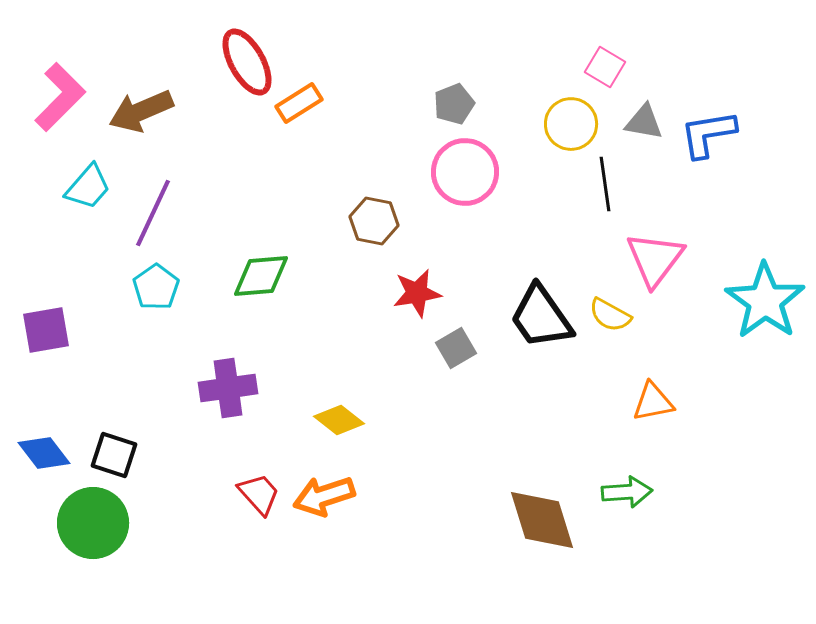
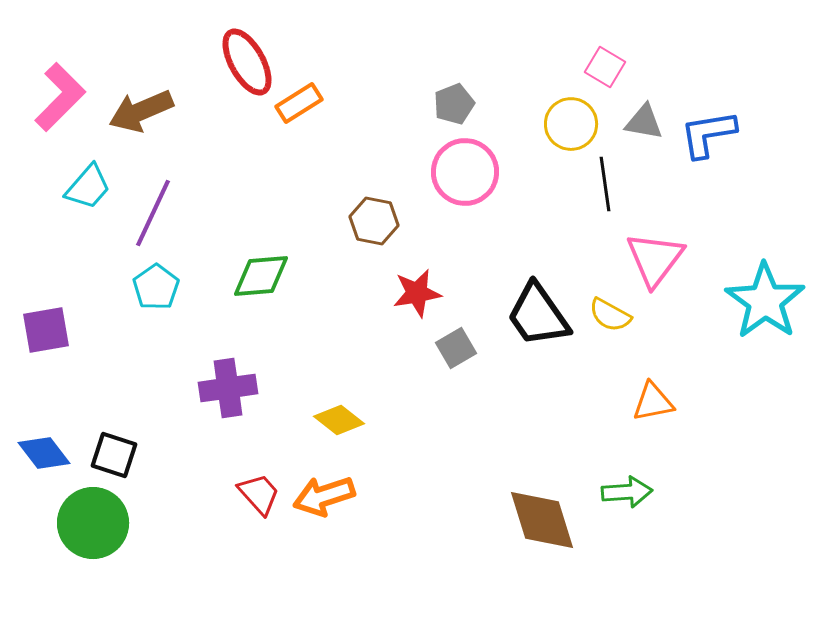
black trapezoid: moved 3 px left, 2 px up
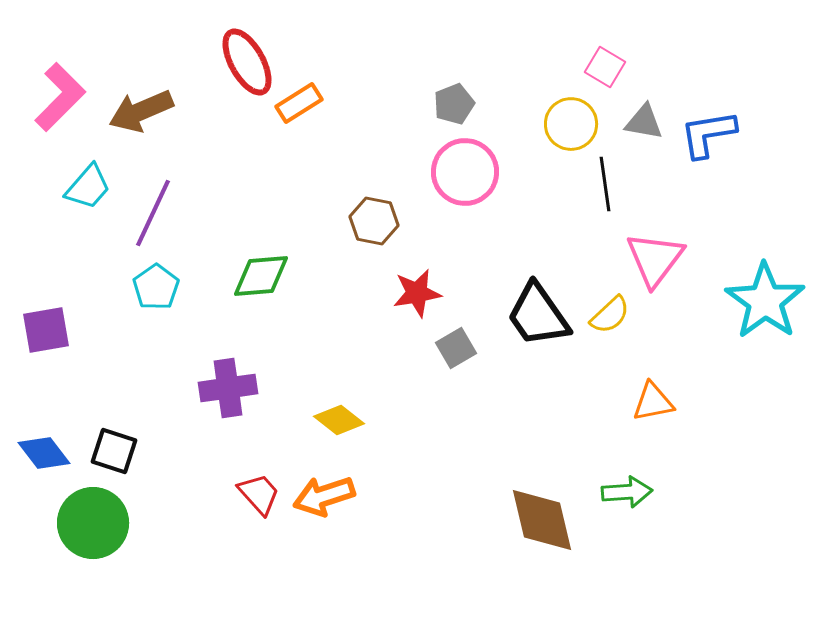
yellow semicircle: rotated 72 degrees counterclockwise
black square: moved 4 px up
brown diamond: rotated 4 degrees clockwise
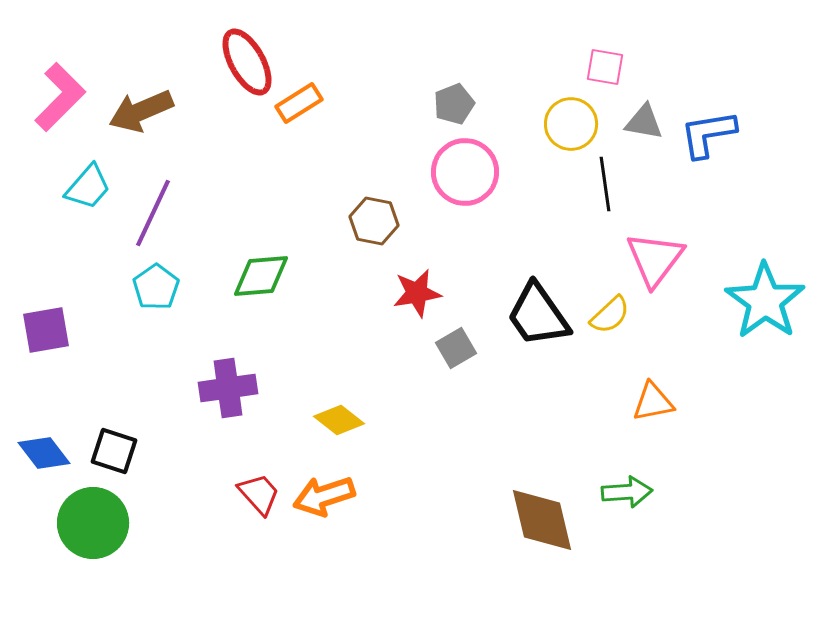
pink square: rotated 21 degrees counterclockwise
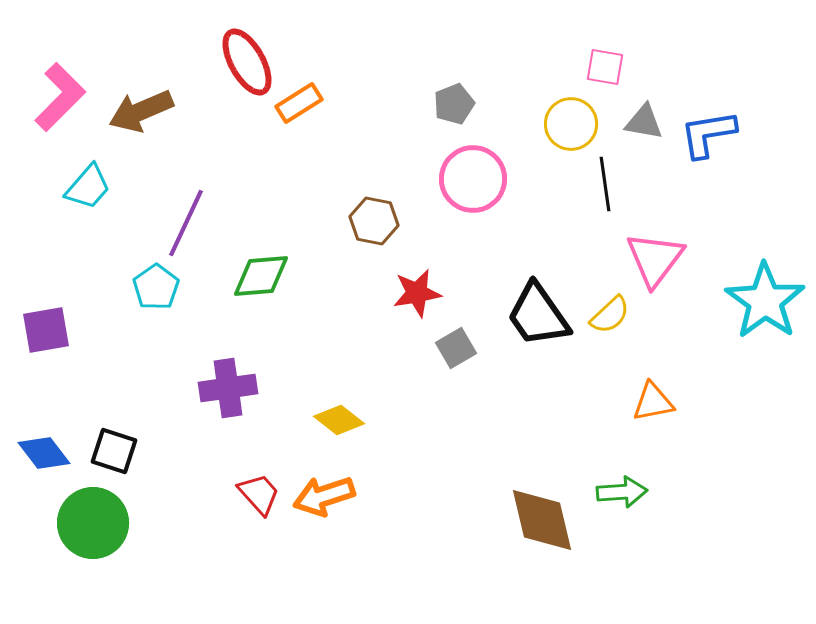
pink circle: moved 8 px right, 7 px down
purple line: moved 33 px right, 10 px down
green arrow: moved 5 px left
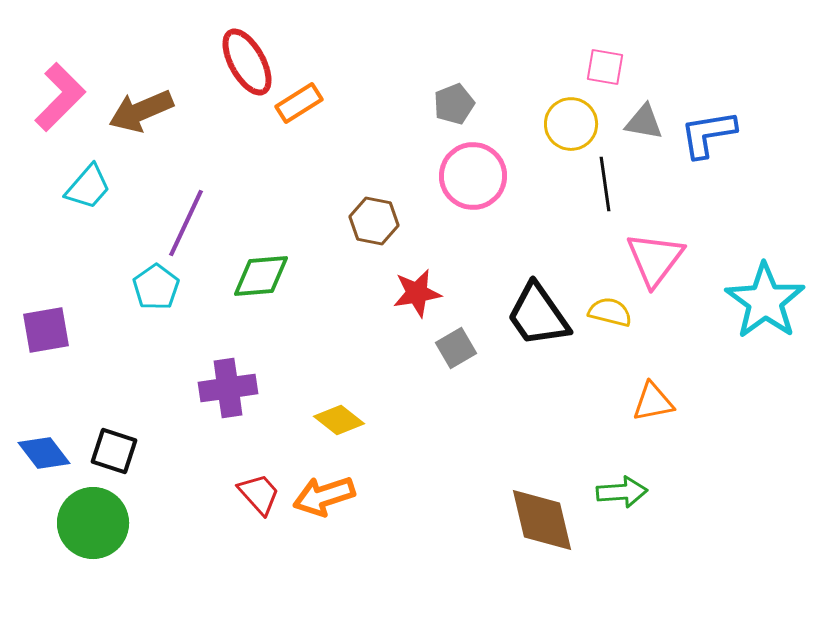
pink circle: moved 3 px up
yellow semicircle: moved 3 px up; rotated 123 degrees counterclockwise
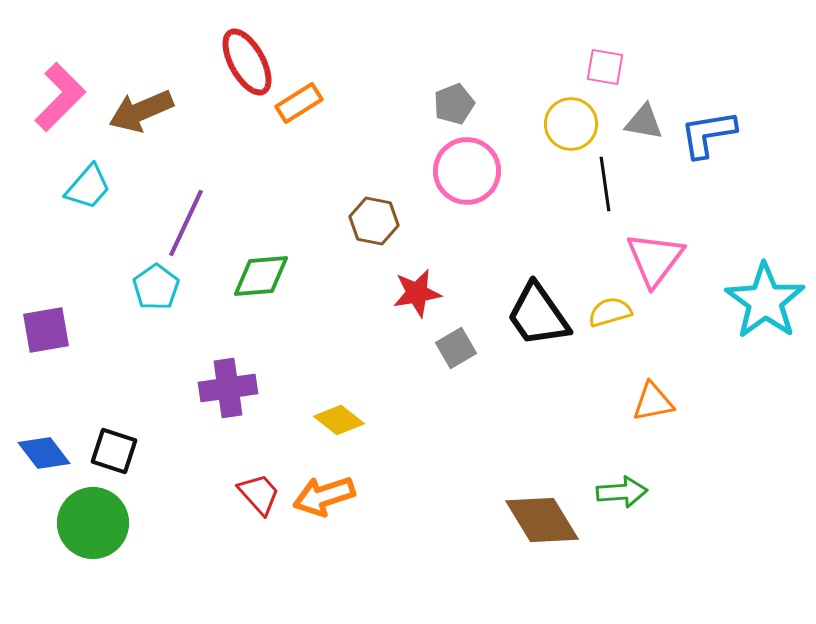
pink circle: moved 6 px left, 5 px up
yellow semicircle: rotated 30 degrees counterclockwise
brown diamond: rotated 18 degrees counterclockwise
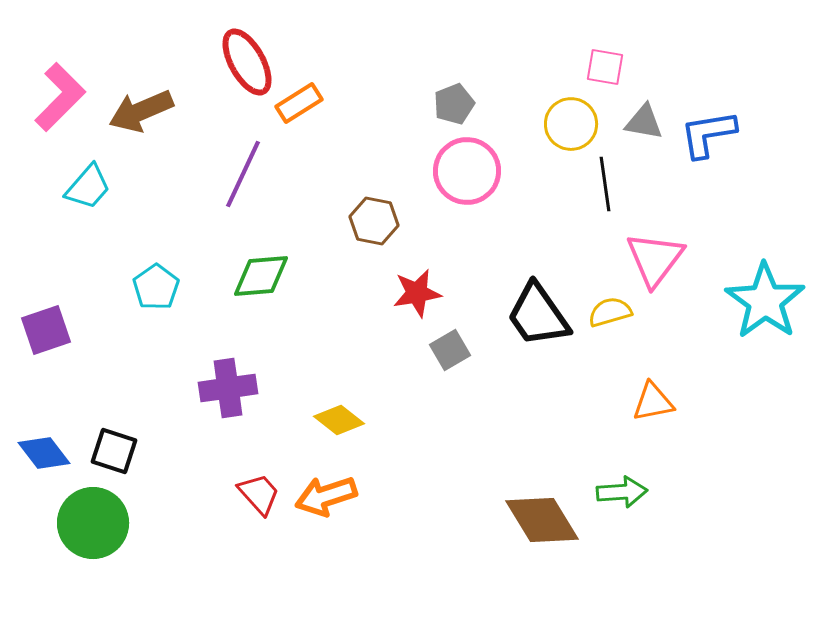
purple line: moved 57 px right, 49 px up
purple square: rotated 9 degrees counterclockwise
gray square: moved 6 px left, 2 px down
orange arrow: moved 2 px right
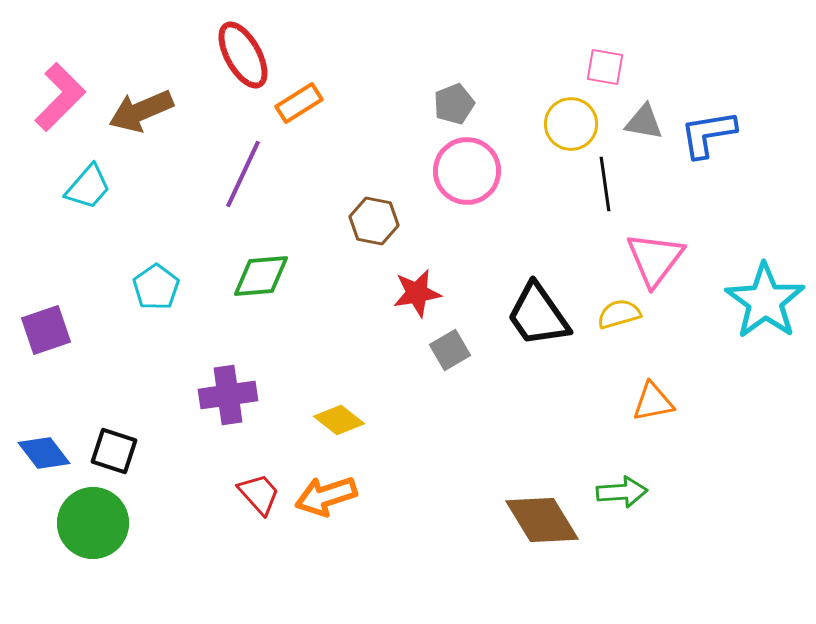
red ellipse: moved 4 px left, 7 px up
yellow semicircle: moved 9 px right, 2 px down
purple cross: moved 7 px down
